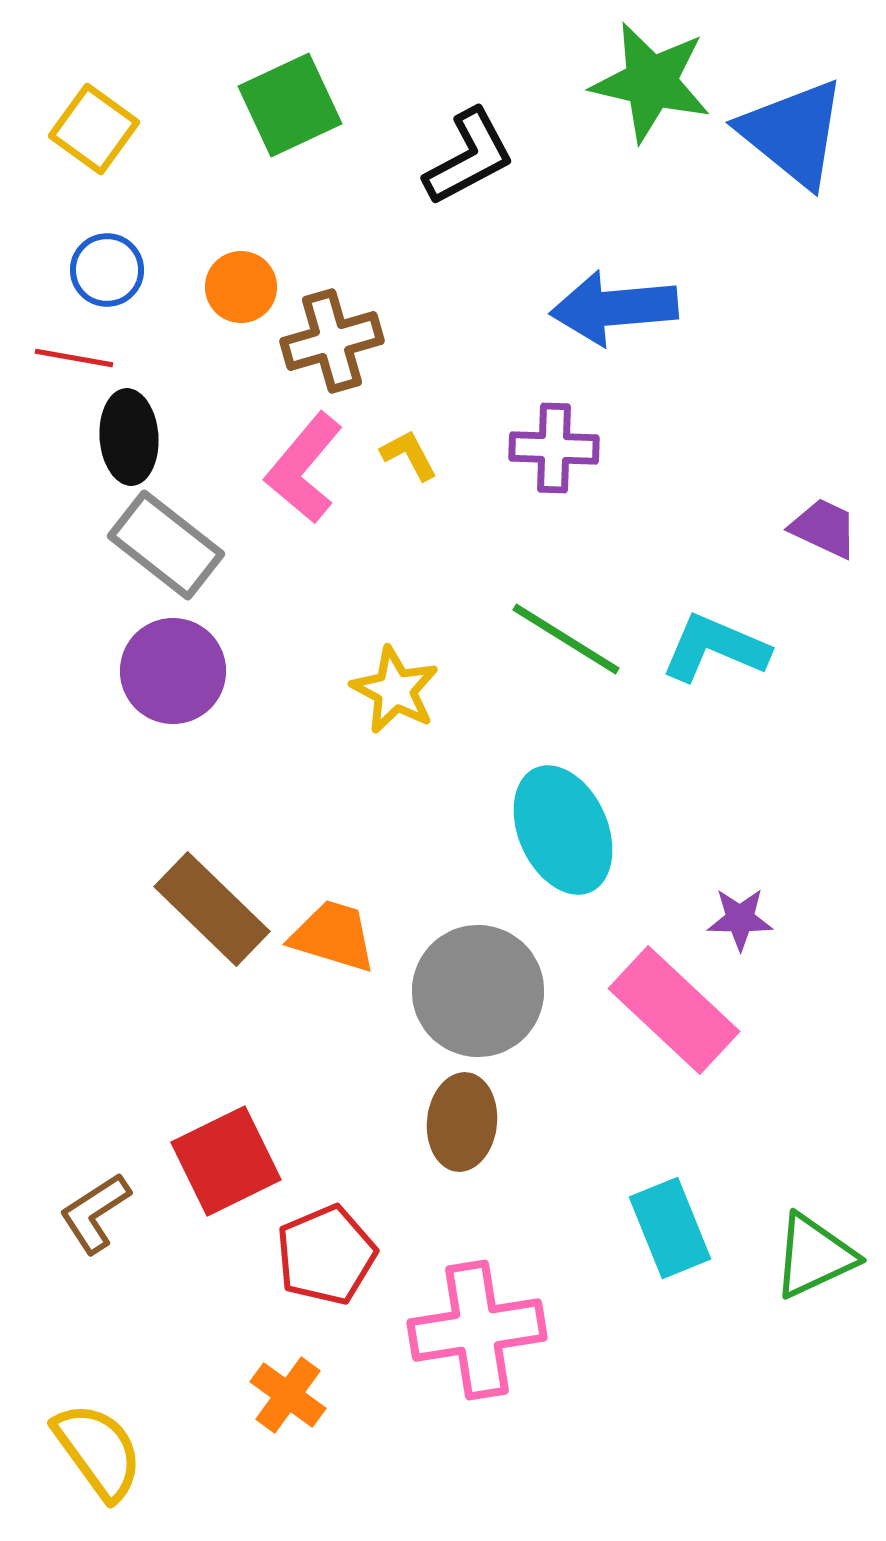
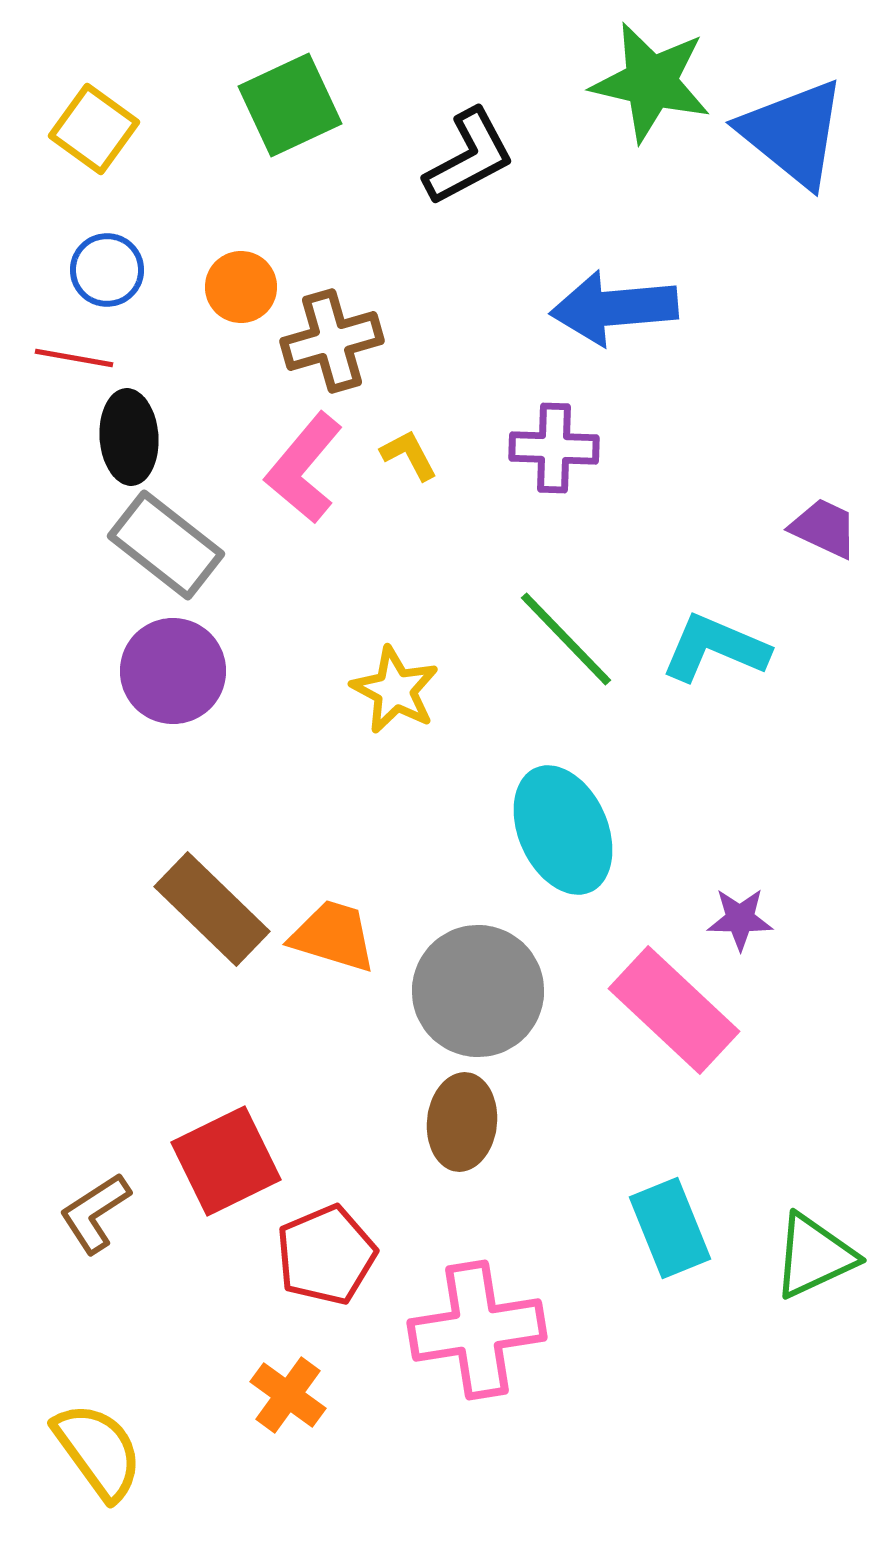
green line: rotated 14 degrees clockwise
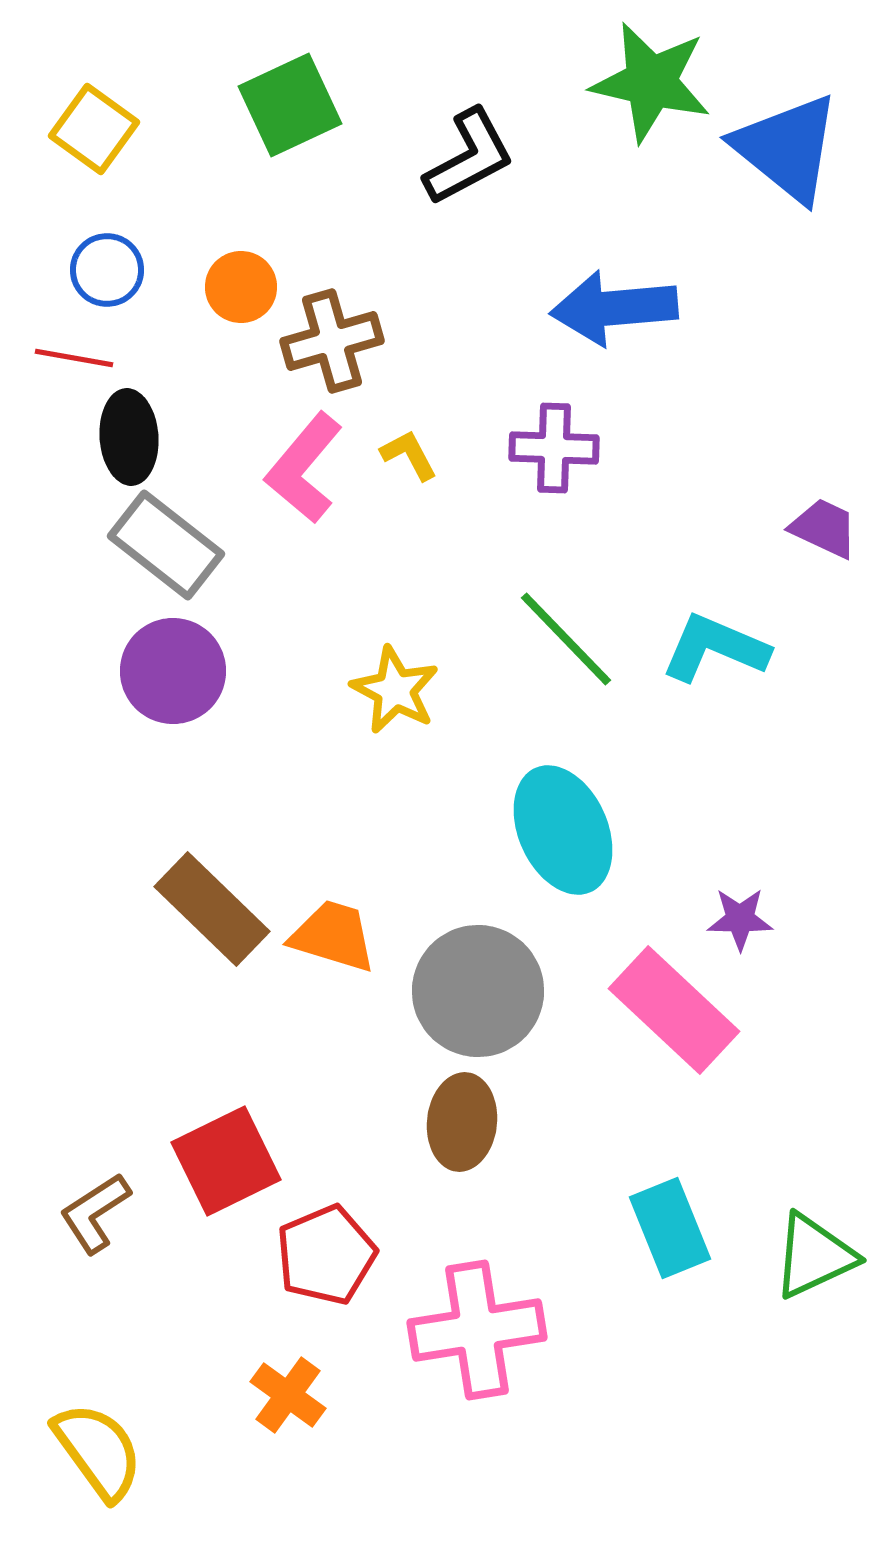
blue triangle: moved 6 px left, 15 px down
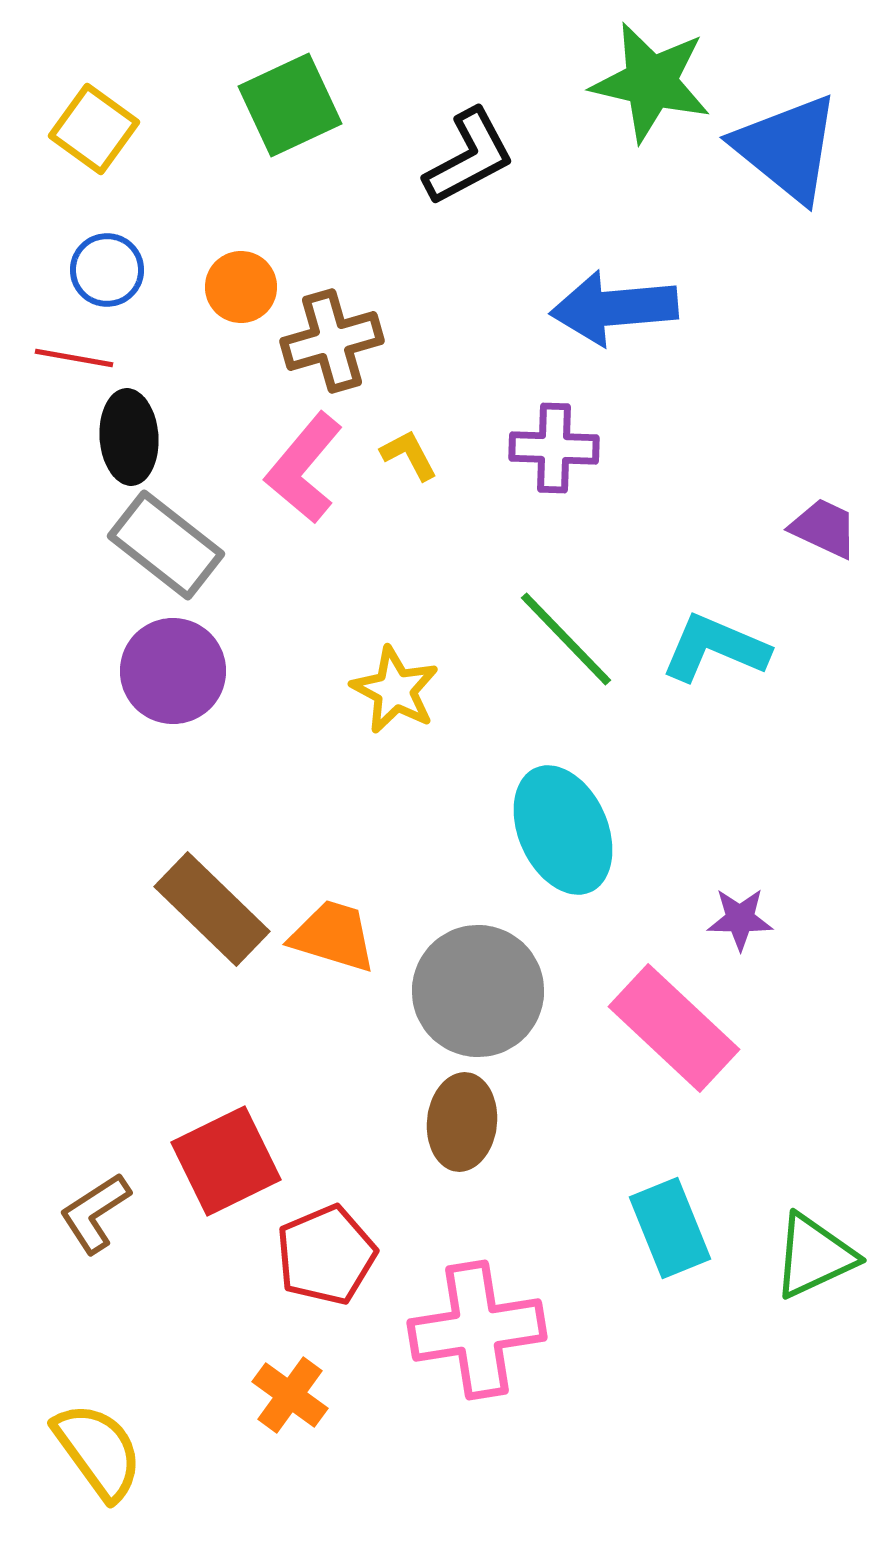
pink rectangle: moved 18 px down
orange cross: moved 2 px right
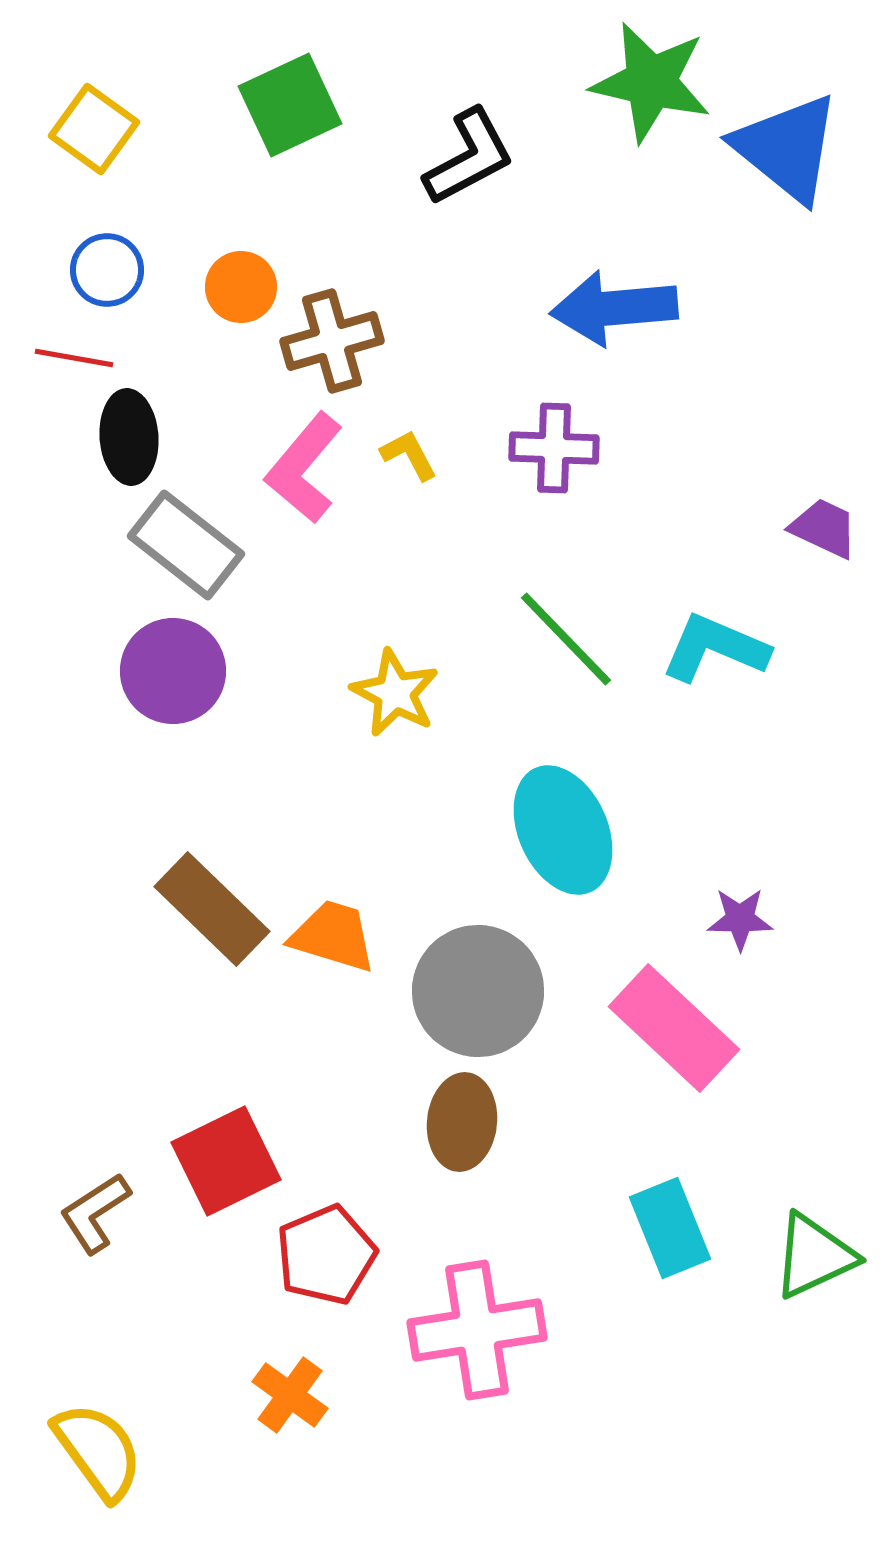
gray rectangle: moved 20 px right
yellow star: moved 3 px down
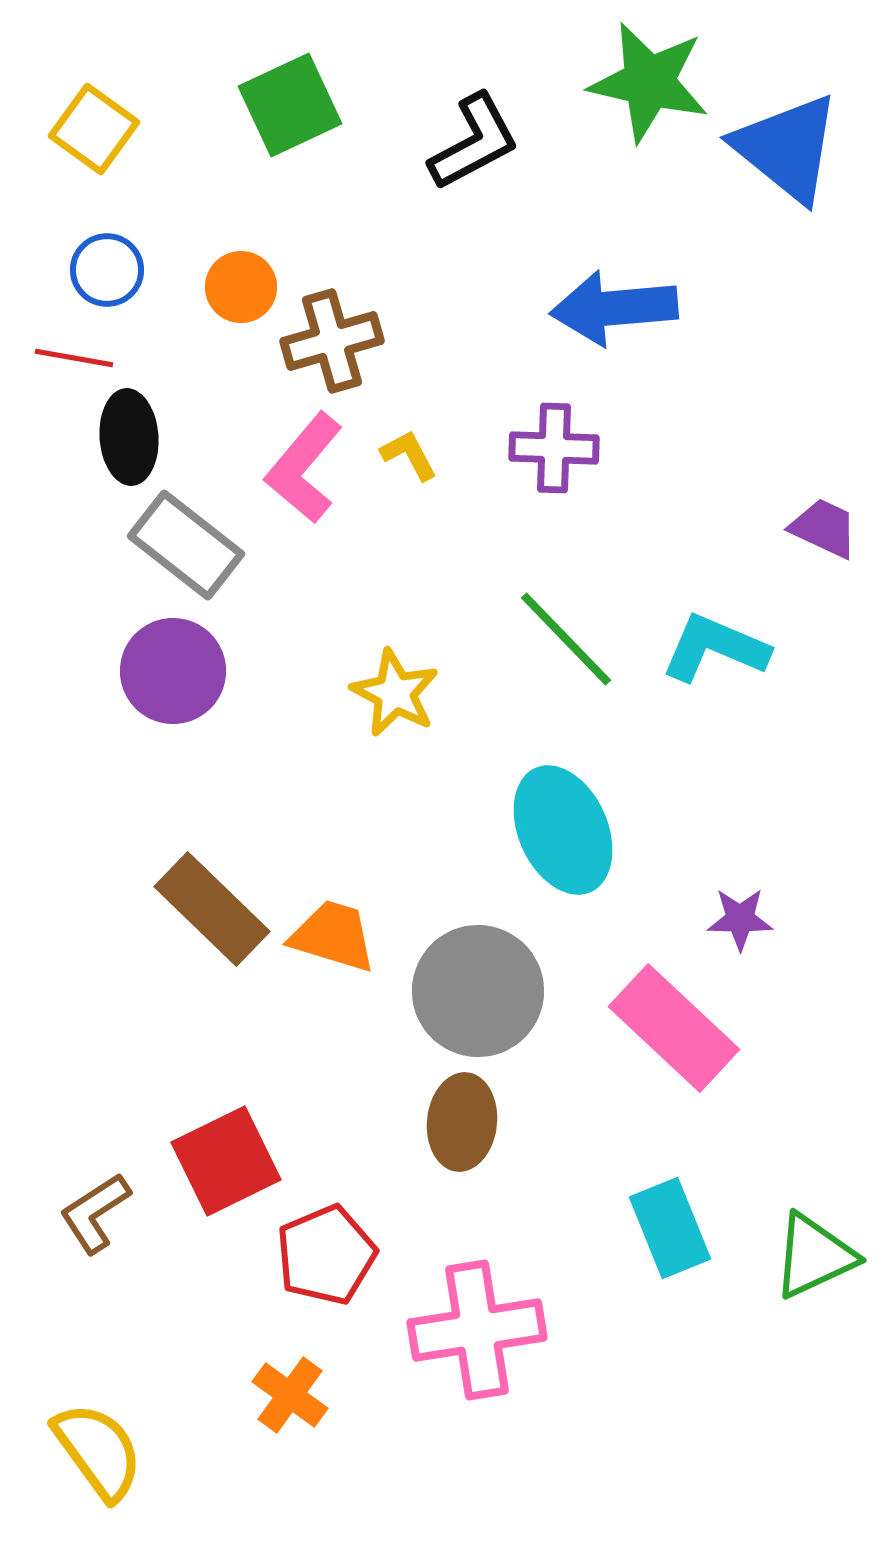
green star: moved 2 px left
black L-shape: moved 5 px right, 15 px up
